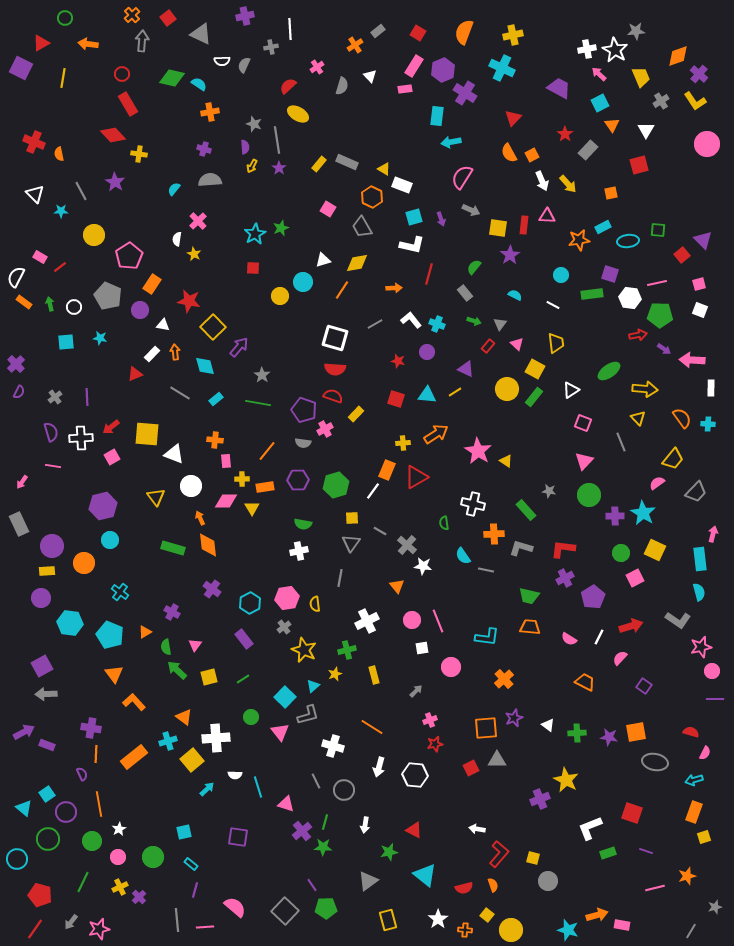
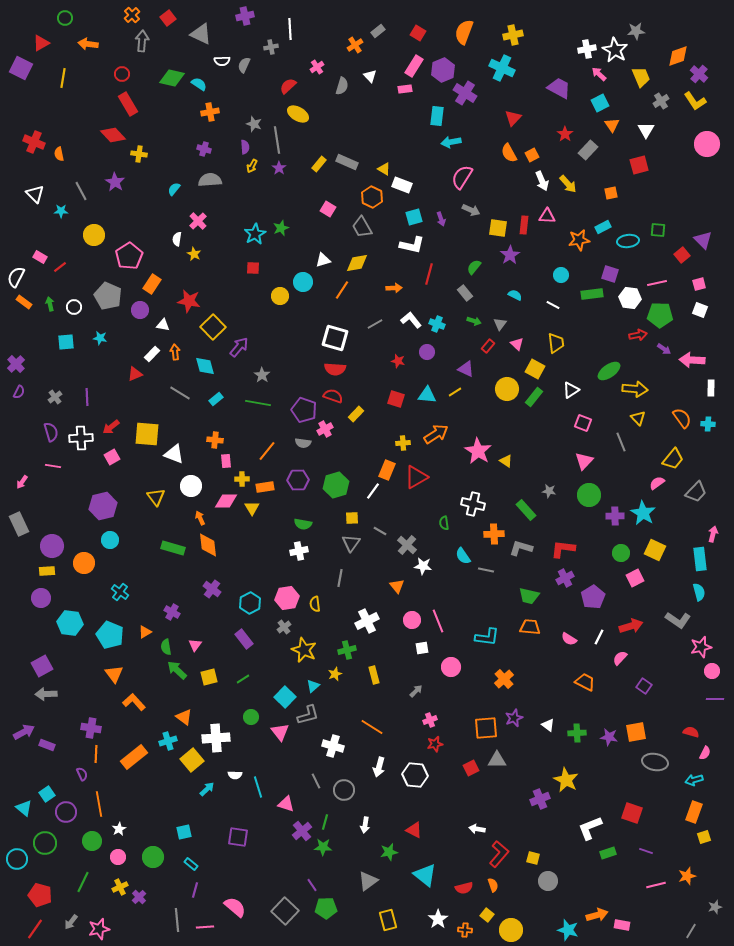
yellow arrow at (645, 389): moved 10 px left
green circle at (48, 839): moved 3 px left, 4 px down
pink line at (655, 888): moved 1 px right, 3 px up
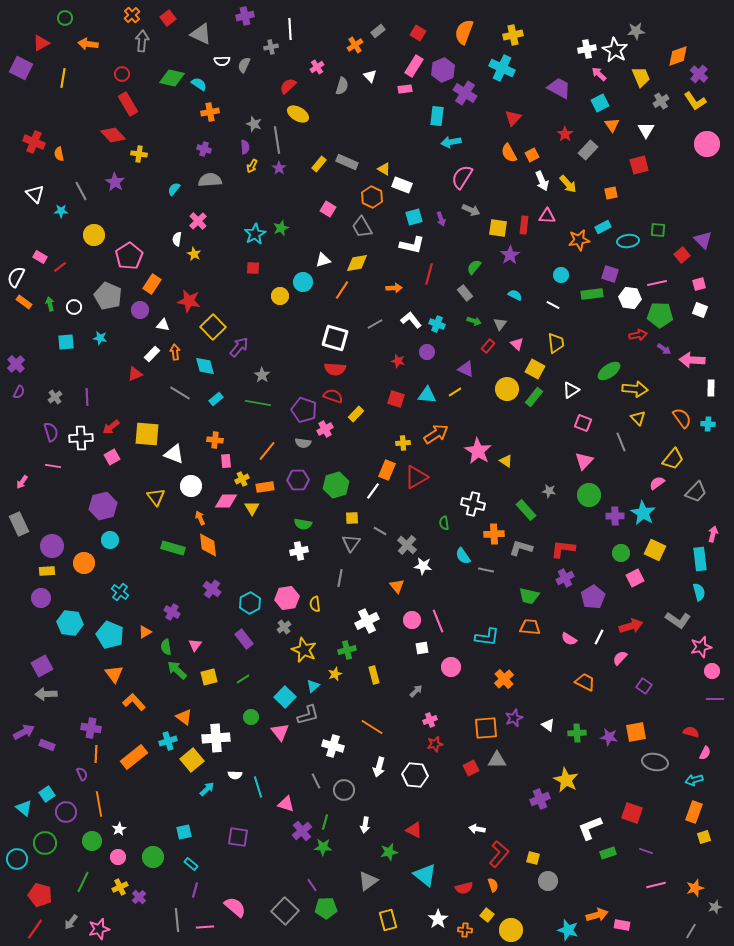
yellow cross at (242, 479): rotated 24 degrees counterclockwise
orange star at (687, 876): moved 8 px right, 12 px down
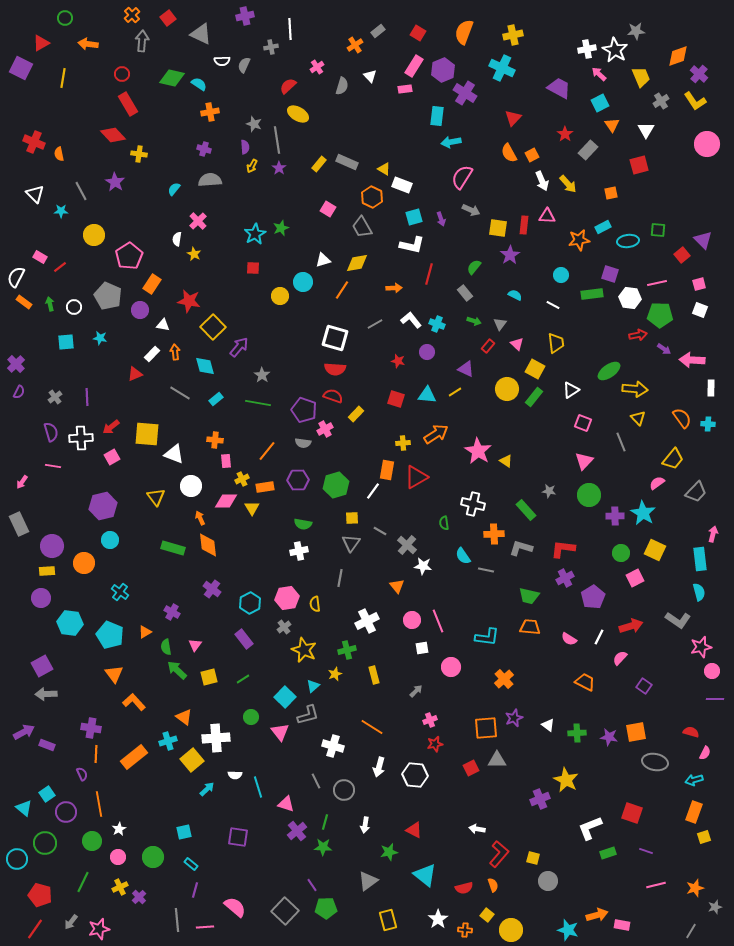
orange rectangle at (387, 470): rotated 12 degrees counterclockwise
purple cross at (302, 831): moved 5 px left
